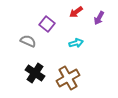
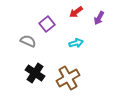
purple square: rotated 14 degrees clockwise
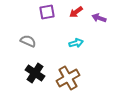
purple arrow: rotated 80 degrees clockwise
purple square: moved 12 px up; rotated 28 degrees clockwise
